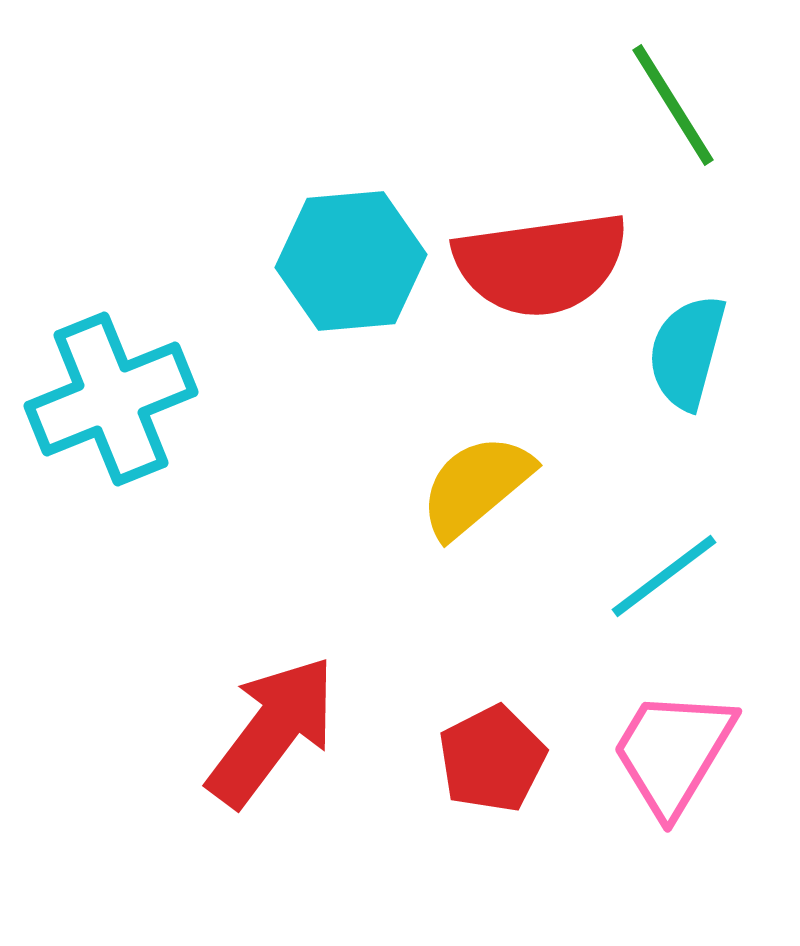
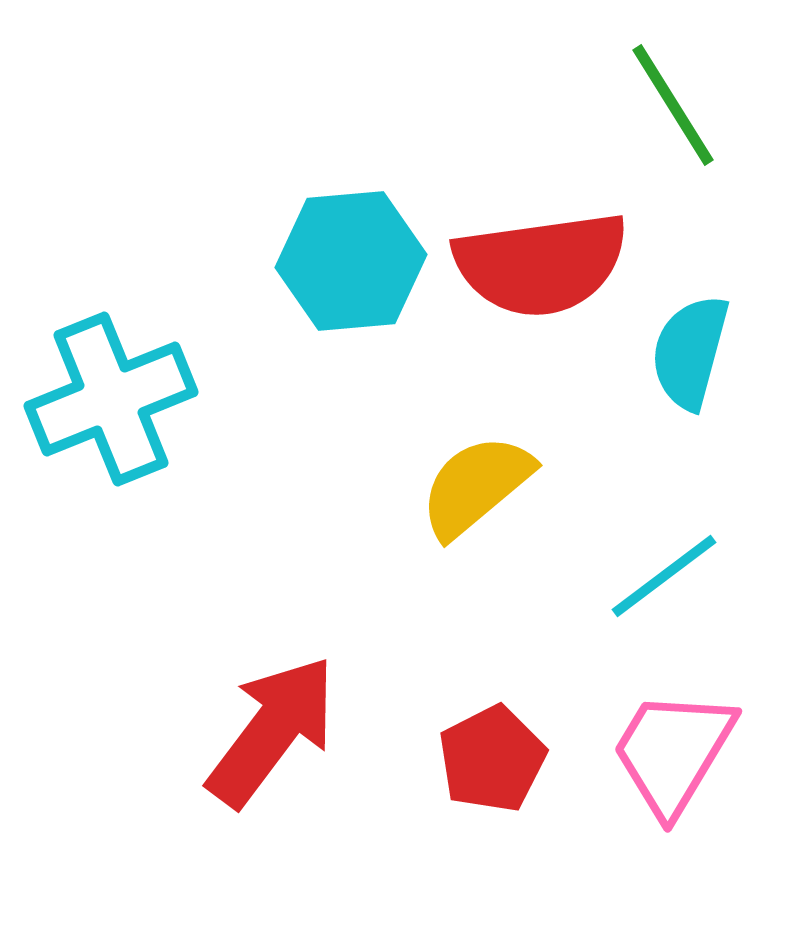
cyan semicircle: moved 3 px right
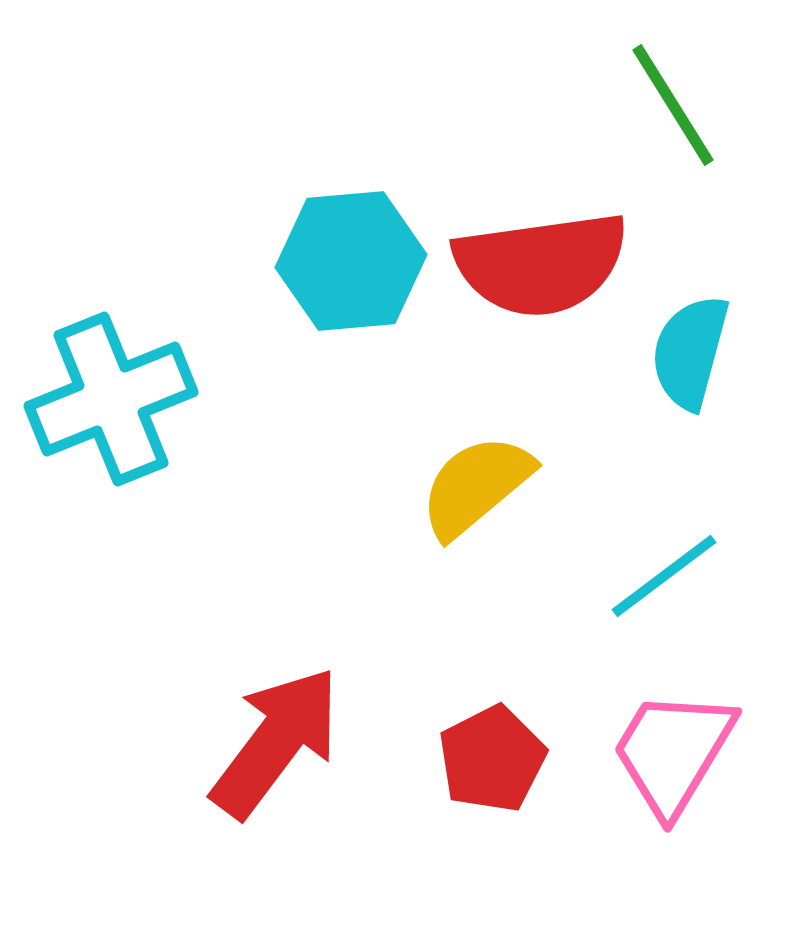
red arrow: moved 4 px right, 11 px down
